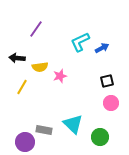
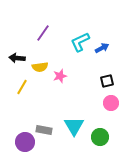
purple line: moved 7 px right, 4 px down
cyan triangle: moved 1 px right, 2 px down; rotated 15 degrees clockwise
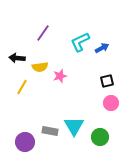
gray rectangle: moved 6 px right, 1 px down
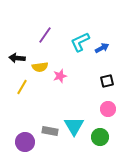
purple line: moved 2 px right, 2 px down
pink circle: moved 3 px left, 6 px down
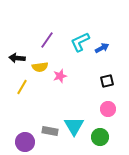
purple line: moved 2 px right, 5 px down
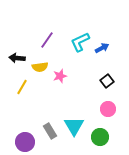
black square: rotated 24 degrees counterclockwise
gray rectangle: rotated 49 degrees clockwise
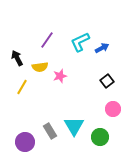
black arrow: rotated 56 degrees clockwise
pink circle: moved 5 px right
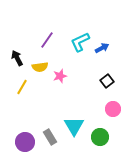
gray rectangle: moved 6 px down
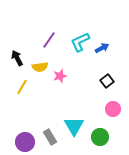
purple line: moved 2 px right
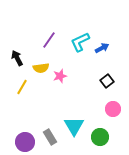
yellow semicircle: moved 1 px right, 1 px down
